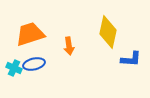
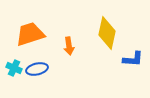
yellow diamond: moved 1 px left, 1 px down
blue L-shape: moved 2 px right
blue ellipse: moved 3 px right, 5 px down
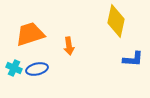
yellow diamond: moved 9 px right, 12 px up
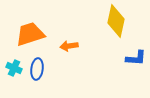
orange arrow: rotated 90 degrees clockwise
blue L-shape: moved 3 px right, 1 px up
blue ellipse: rotated 70 degrees counterclockwise
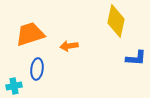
cyan cross: moved 18 px down; rotated 35 degrees counterclockwise
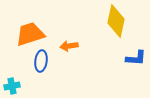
blue ellipse: moved 4 px right, 8 px up
cyan cross: moved 2 px left
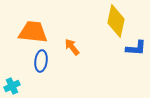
orange trapezoid: moved 3 px right, 2 px up; rotated 24 degrees clockwise
orange arrow: moved 3 px right, 1 px down; rotated 60 degrees clockwise
blue L-shape: moved 10 px up
cyan cross: rotated 14 degrees counterclockwise
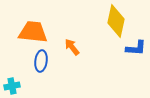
cyan cross: rotated 14 degrees clockwise
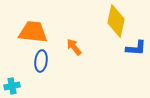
orange arrow: moved 2 px right
